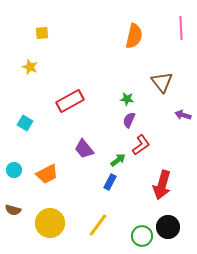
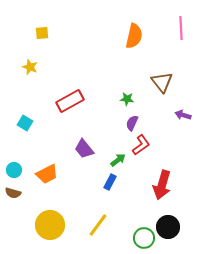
purple semicircle: moved 3 px right, 3 px down
brown semicircle: moved 17 px up
yellow circle: moved 2 px down
green circle: moved 2 px right, 2 px down
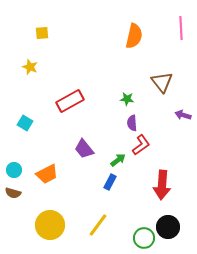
purple semicircle: rotated 28 degrees counterclockwise
red arrow: rotated 12 degrees counterclockwise
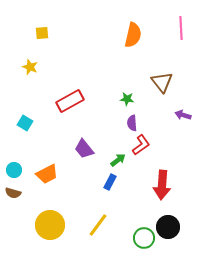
orange semicircle: moved 1 px left, 1 px up
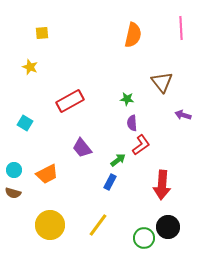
purple trapezoid: moved 2 px left, 1 px up
